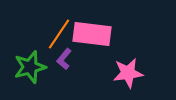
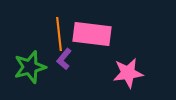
orange line: rotated 40 degrees counterclockwise
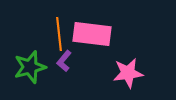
purple L-shape: moved 2 px down
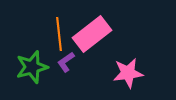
pink rectangle: rotated 45 degrees counterclockwise
purple L-shape: moved 2 px right, 1 px down; rotated 15 degrees clockwise
green star: moved 2 px right
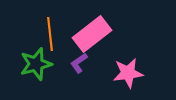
orange line: moved 9 px left
purple L-shape: moved 13 px right, 1 px down
green star: moved 4 px right, 3 px up
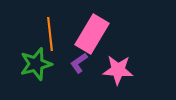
pink rectangle: rotated 21 degrees counterclockwise
pink star: moved 10 px left, 3 px up; rotated 12 degrees clockwise
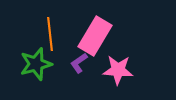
pink rectangle: moved 3 px right, 2 px down
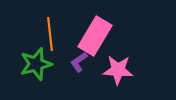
purple L-shape: moved 1 px up
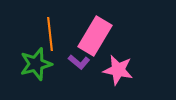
purple L-shape: rotated 105 degrees counterclockwise
pink star: rotated 8 degrees clockwise
